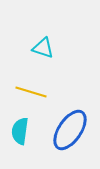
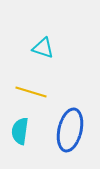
blue ellipse: rotated 21 degrees counterclockwise
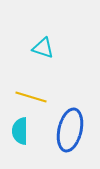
yellow line: moved 5 px down
cyan semicircle: rotated 8 degrees counterclockwise
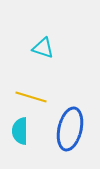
blue ellipse: moved 1 px up
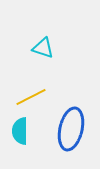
yellow line: rotated 44 degrees counterclockwise
blue ellipse: moved 1 px right
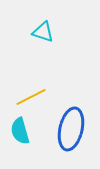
cyan triangle: moved 16 px up
cyan semicircle: rotated 16 degrees counterclockwise
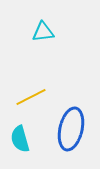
cyan triangle: rotated 25 degrees counterclockwise
cyan semicircle: moved 8 px down
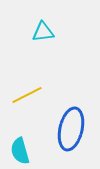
yellow line: moved 4 px left, 2 px up
cyan semicircle: moved 12 px down
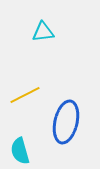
yellow line: moved 2 px left
blue ellipse: moved 5 px left, 7 px up
